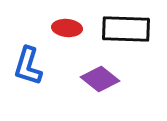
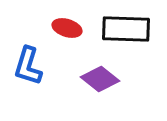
red ellipse: rotated 12 degrees clockwise
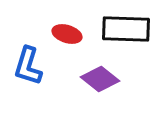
red ellipse: moved 6 px down
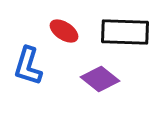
black rectangle: moved 1 px left, 3 px down
red ellipse: moved 3 px left, 3 px up; rotated 16 degrees clockwise
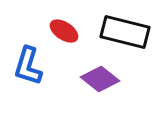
black rectangle: rotated 12 degrees clockwise
